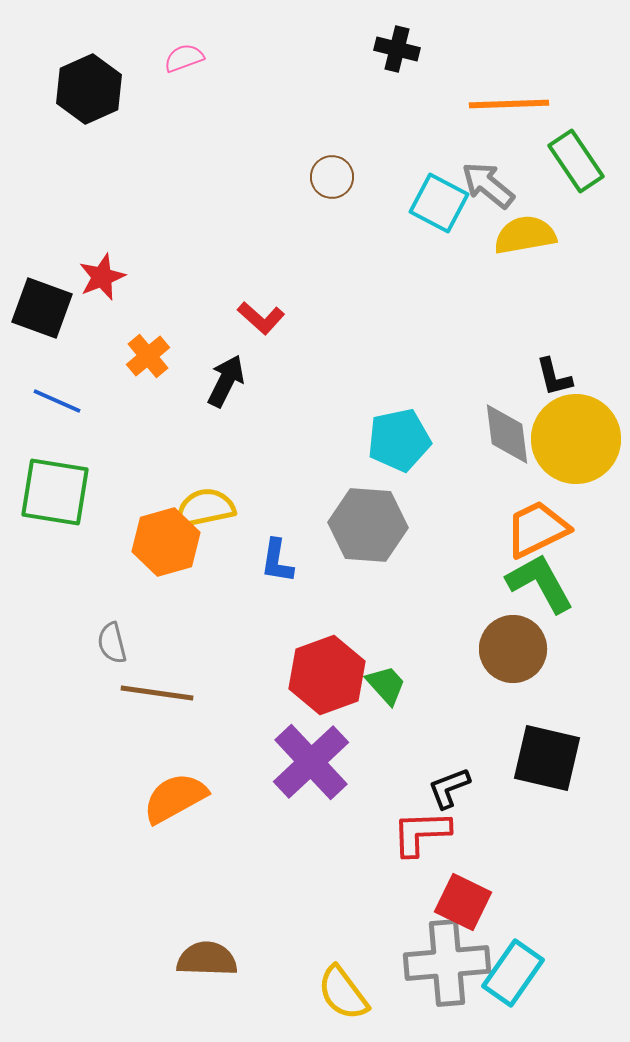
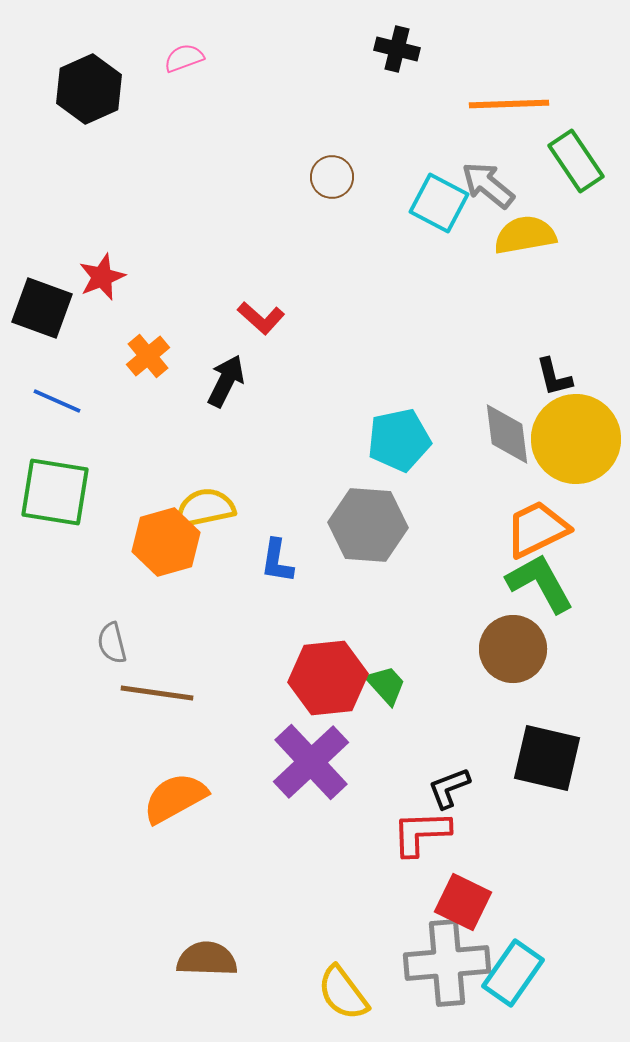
red hexagon at (327, 675): moved 1 px right, 3 px down; rotated 14 degrees clockwise
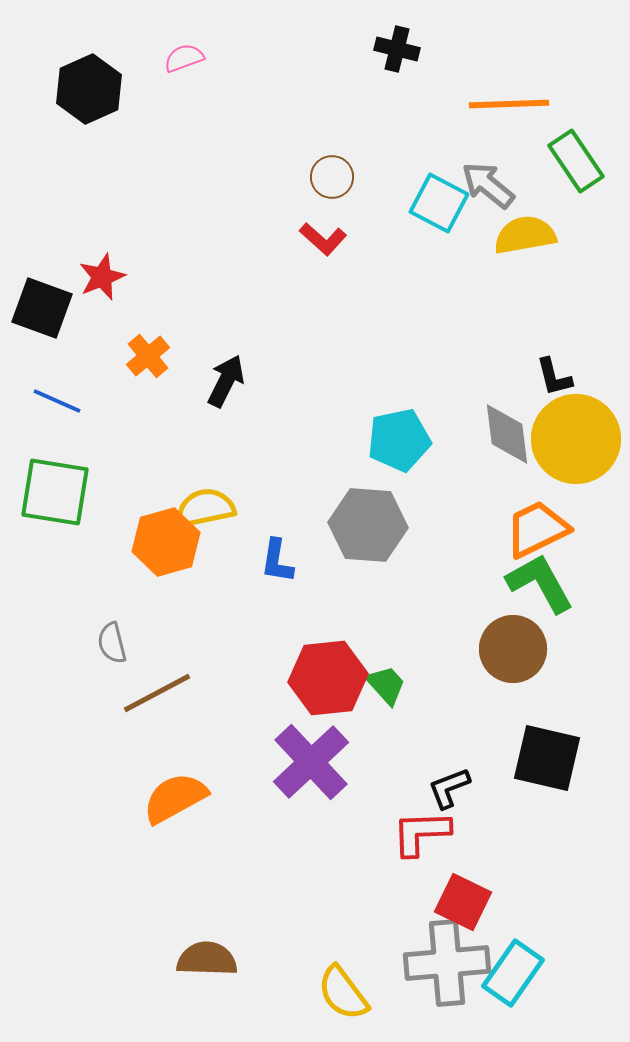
red L-shape at (261, 318): moved 62 px right, 79 px up
brown line at (157, 693): rotated 36 degrees counterclockwise
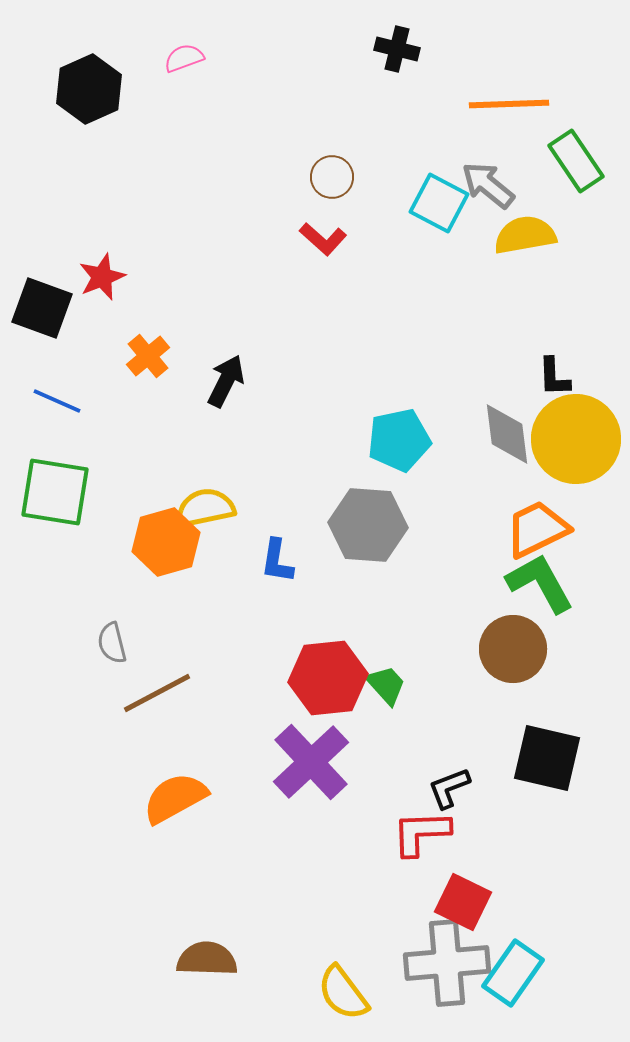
black L-shape at (554, 377): rotated 12 degrees clockwise
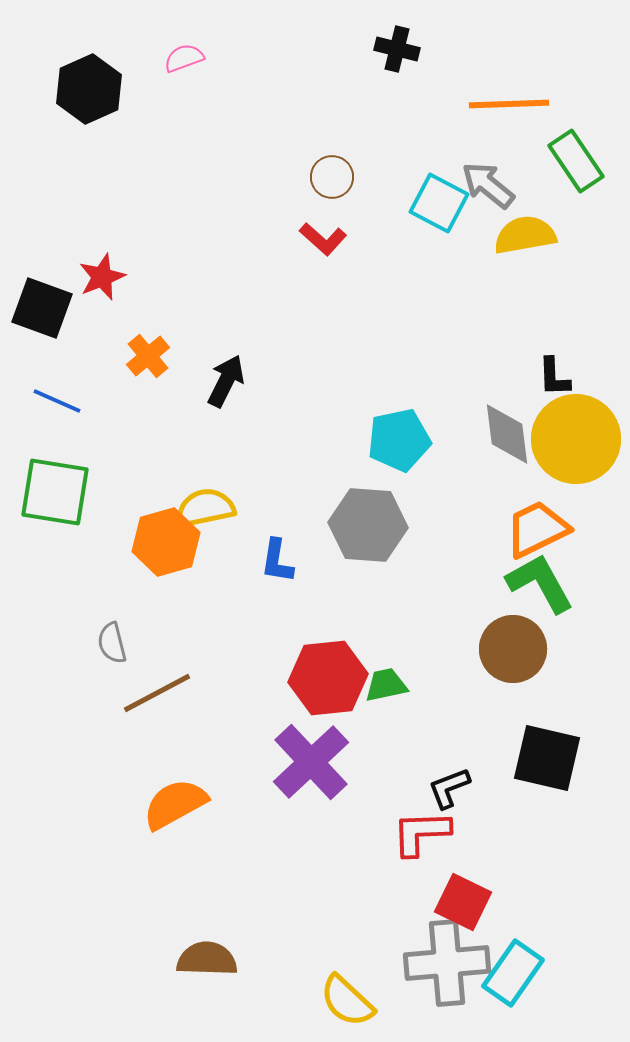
green trapezoid at (386, 685): rotated 60 degrees counterclockwise
orange semicircle at (175, 798): moved 6 px down
yellow semicircle at (343, 993): moved 4 px right, 8 px down; rotated 10 degrees counterclockwise
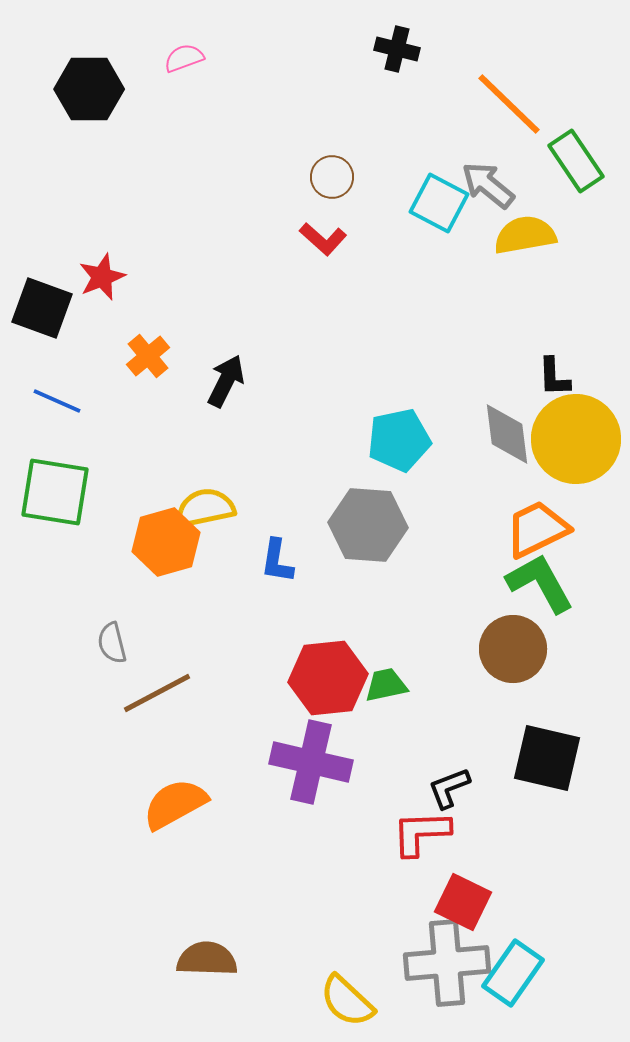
black hexagon at (89, 89): rotated 24 degrees clockwise
orange line at (509, 104): rotated 46 degrees clockwise
purple cross at (311, 762): rotated 34 degrees counterclockwise
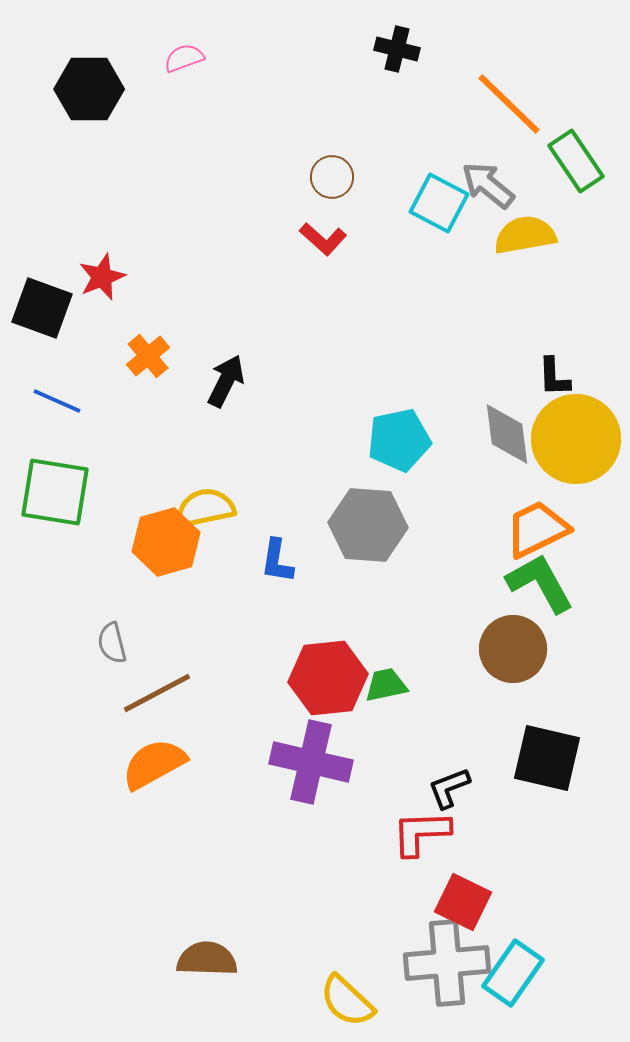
orange semicircle at (175, 804): moved 21 px left, 40 px up
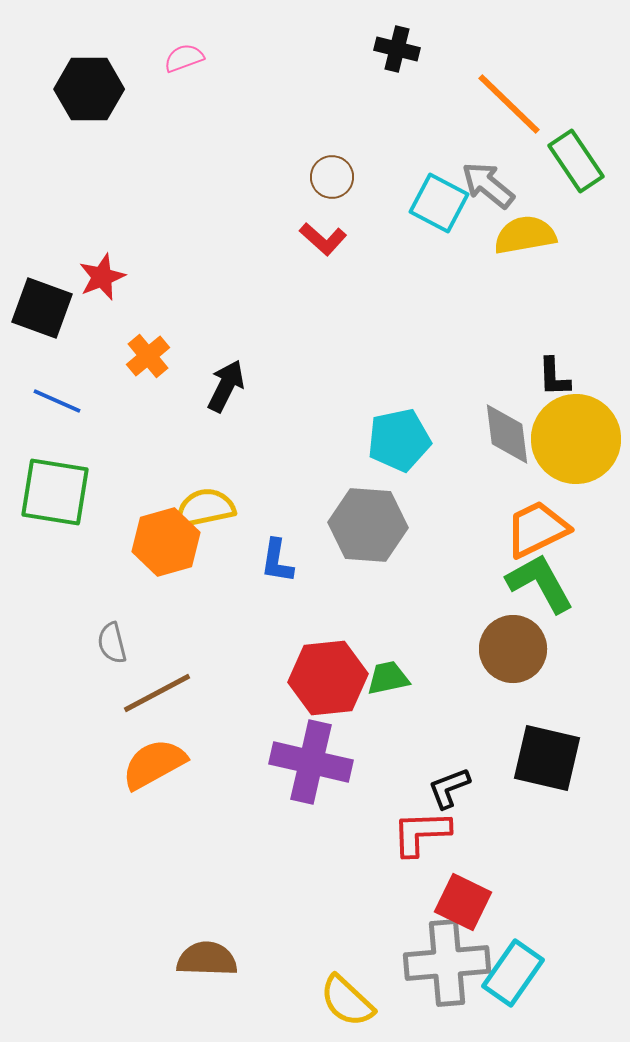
black arrow at (226, 381): moved 5 px down
green trapezoid at (386, 685): moved 2 px right, 7 px up
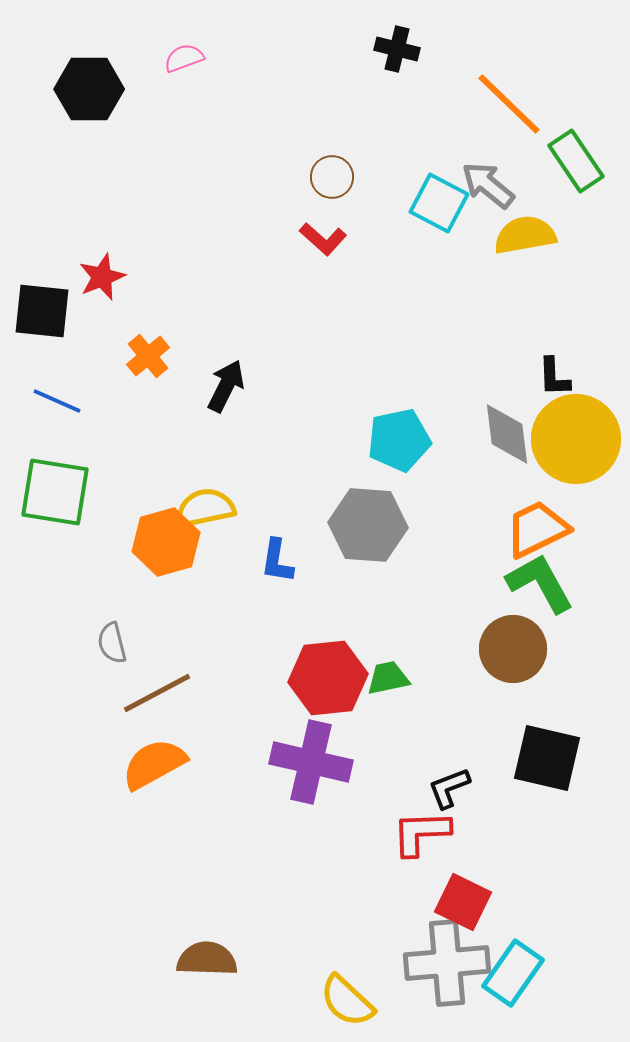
black square at (42, 308): moved 3 px down; rotated 14 degrees counterclockwise
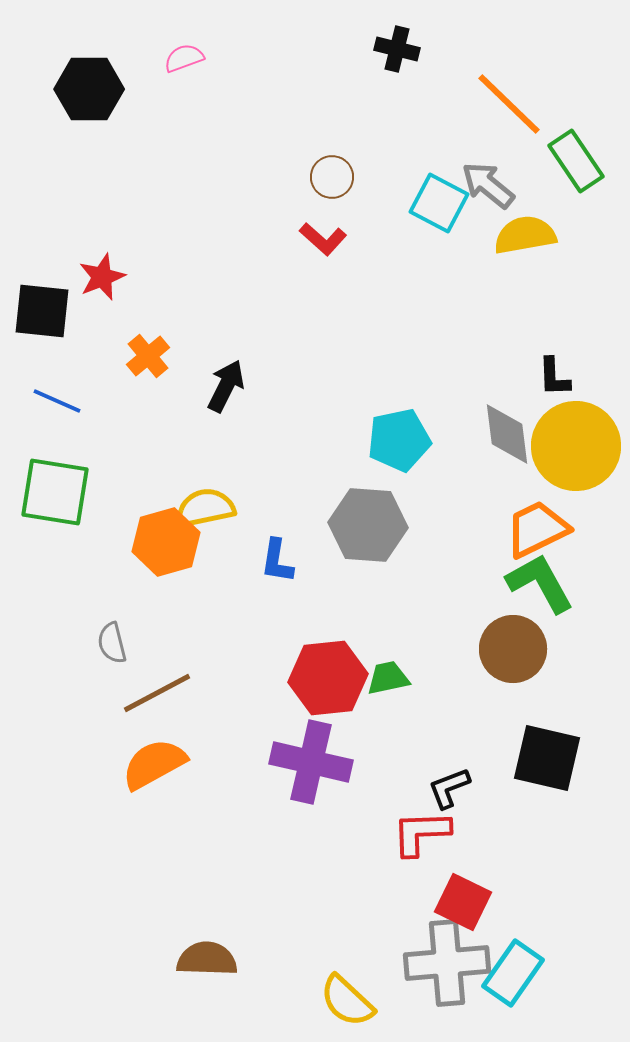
yellow circle at (576, 439): moved 7 px down
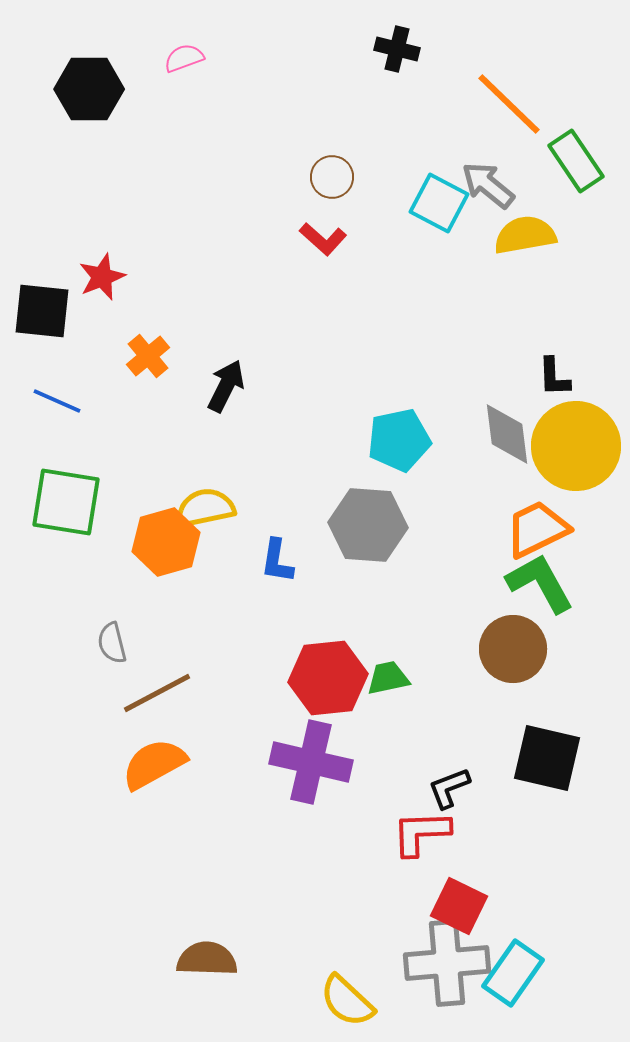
green square at (55, 492): moved 11 px right, 10 px down
red square at (463, 902): moved 4 px left, 4 px down
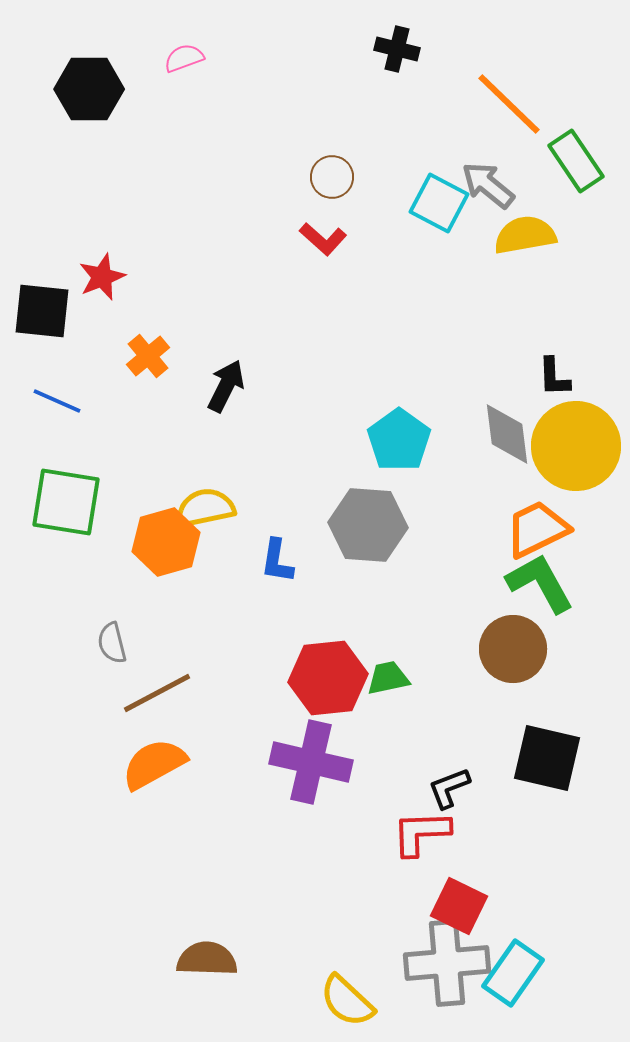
cyan pentagon at (399, 440): rotated 24 degrees counterclockwise
